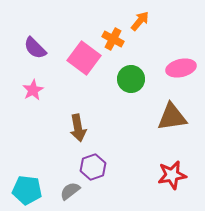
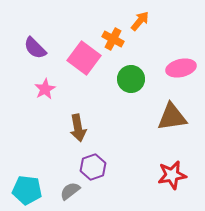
pink star: moved 12 px right, 1 px up
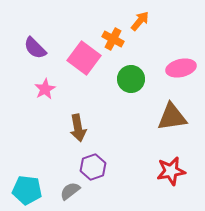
red star: moved 1 px left, 4 px up
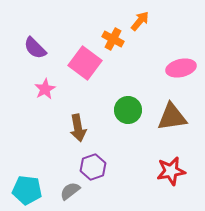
pink square: moved 1 px right, 5 px down
green circle: moved 3 px left, 31 px down
